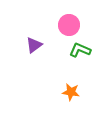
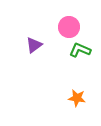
pink circle: moved 2 px down
orange star: moved 6 px right, 6 px down
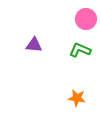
pink circle: moved 17 px right, 8 px up
purple triangle: rotated 42 degrees clockwise
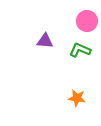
pink circle: moved 1 px right, 2 px down
purple triangle: moved 11 px right, 4 px up
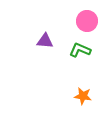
orange star: moved 6 px right, 2 px up
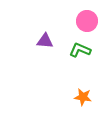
orange star: moved 1 px down
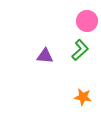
purple triangle: moved 15 px down
green L-shape: rotated 115 degrees clockwise
